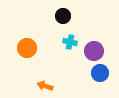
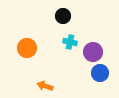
purple circle: moved 1 px left, 1 px down
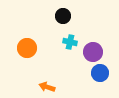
orange arrow: moved 2 px right, 1 px down
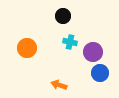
orange arrow: moved 12 px right, 2 px up
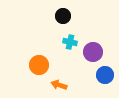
orange circle: moved 12 px right, 17 px down
blue circle: moved 5 px right, 2 px down
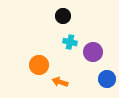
blue circle: moved 2 px right, 4 px down
orange arrow: moved 1 px right, 3 px up
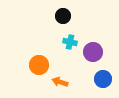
blue circle: moved 4 px left
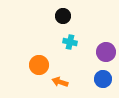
purple circle: moved 13 px right
